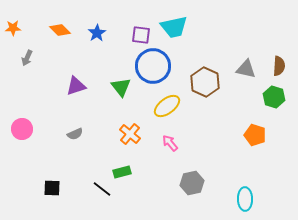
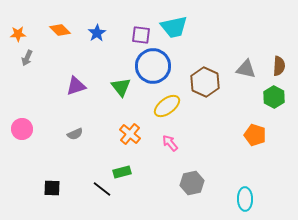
orange star: moved 5 px right, 6 px down
green hexagon: rotated 10 degrees clockwise
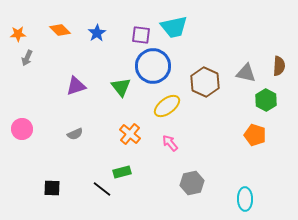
gray triangle: moved 4 px down
green hexagon: moved 8 px left, 3 px down
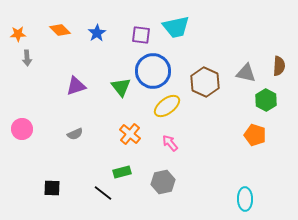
cyan trapezoid: moved 2 px right
gray arrow: rotated 28 degrees counterclockwise
blue circle: moved 5 px down
gray hexagon: moved 29 px left, 1 px up
black line: moved 1 px right, 4 px down
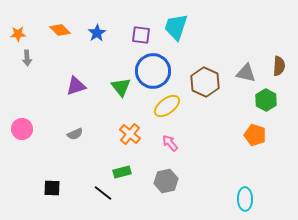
cyan trapezoid: rotated 120 degrees clockwise
gray hexagon: moved 3 px right, 1 px up
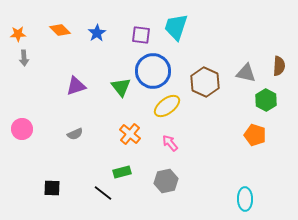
gray arrow: moved 3 px left
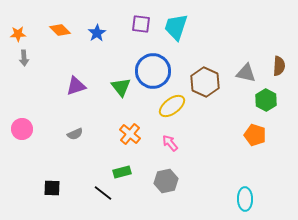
purple square: moved 11 px up
yellow ellipse: moved 5 px right
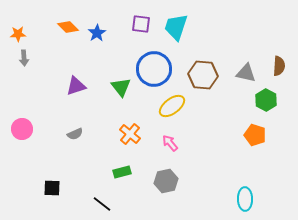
orange diamond: moved 8 px right, 3 px up
blue circle: moved 1 px right, 2 px up
brown hexagon: moved 2 px left, 7 px up; rotated 20 degrees counterclockwise
black line: moved 1 px left, 11 px down
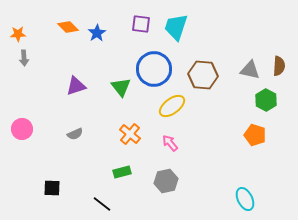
gray triangle: moved 4 px right, 3 px up
cyan ellipse: rotated 25 degrees counterclockwise
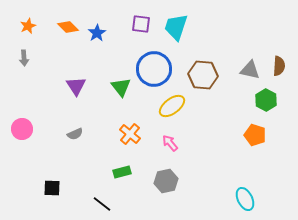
orange star: moved 10 px right, 8 px up; rotated 21 degrees counterclockwise
purple triangle: rotated 45 degrees counterclockwise
